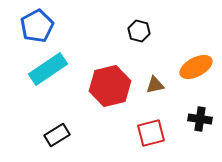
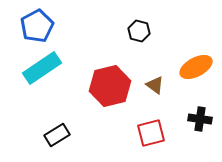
cyan rectangle: moved 6 px left, 1 px up
brown triangle: rotated 48 degrees clockwise
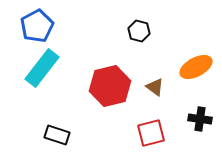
cyan rectangle: rotated 18 degrees counterclockwise
brown triangle: moved 2 px down
black rectangle: rotated 50 degrees clockwise
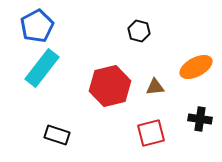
brown triangle: rotated 42 degrees counterclockwise
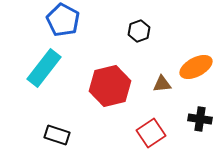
blue pentagon: moved 26 px right, 6 px up; rotated 16 degrees counterclockwise
black hexagon: rotated 25 degrees clockwise
cyan rectangle: moved 2 px right
brown triangle: moved 7 px right, 3 px up
red square: rotated 20 degrees counterclockwise
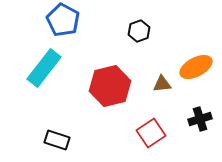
black cross: rotated 25 degrees counterclockwise
black rectangle: moved 5 px down
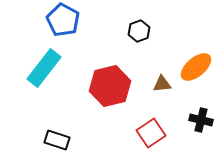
orange ellipse: rotated 12 degrees counterclockwise
black cross: moved 1 px right, 1 px down; rotated 30 degrees clockwise
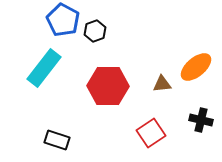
black hexagon: moved 44 px left
red hexagon: moved 2 px left; rotated 15 degrees clockwise
